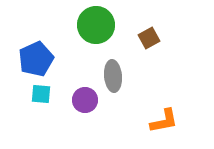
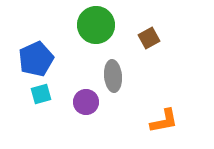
cyan square: rotated 20 degrees counterclockwise
purple circle: moved 1 px right, 2 px down
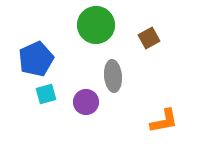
cyan square: moved 5 px right
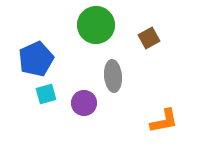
purple circle: moved 2 px left, 1 px down
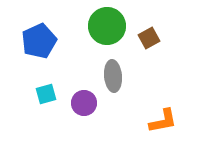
green circle: moved 11 px right, 1 px down
blue pentagon: moved 3 px right, 18 px up
orange L-shape: moved 1 px left
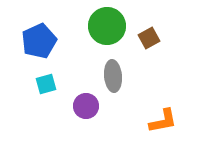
cyan square: moved 10 px up
purple circle: moved 2 px right, 3 px down
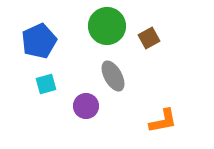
gray ellipse: rotated 24 degrees counterclockwise
